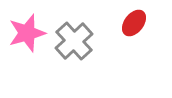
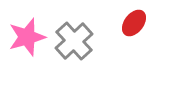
pink star: moved 4 px down
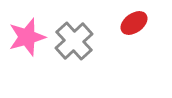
red ellipse: rotated 16 degrees clockwise
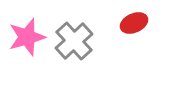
red ellipse: rotated 12 degrees clockwise
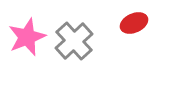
pink star: rotated 6 degrees counterclockwise
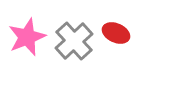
red ellipse: moved 18 px left, 10 px down; rotated 48 degrees clockwise
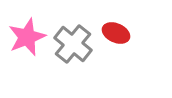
gray cross: moved 1 px left, 3 px down; rotated 9 degrees counterclockwise
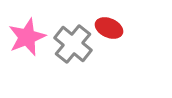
red ellipse: moved 7 px left, 5 px up
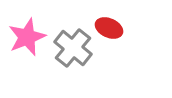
gray cross: moved 4 px down
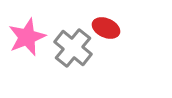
red ellipse: moved 3 px left
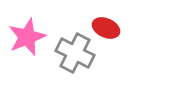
gray cross: moved 2 px right, 5 px down; rotated 12 degrees counterclockwise
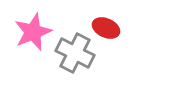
pink star: moved 6 px right, 5 px up
